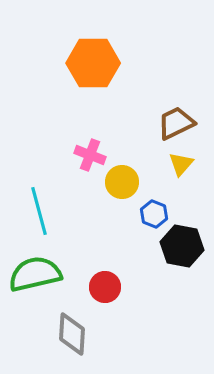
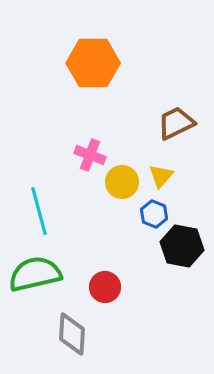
yellow triangle: moved 20 px left, 12 px down
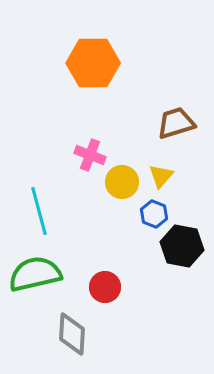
brown trapezoid: rotated 9 degrees clockwise
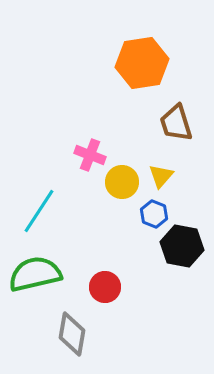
orange hexagon: moved 49 px right; rotated 9 degrees counterclockwise
brown trapezoid: rotated 90 degrees counterclockwise
cyan line: rotated 48 degrees clockwise
gray diamond: rotated 6 degrees clockwise
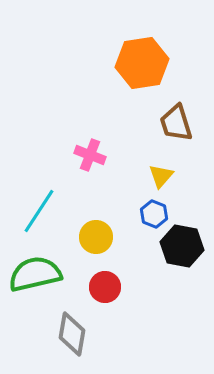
yellow circle: moved 26 px left, 55 px down
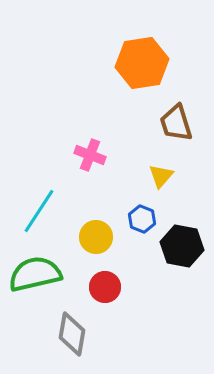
blue hexagon: moved 12 px left, 5 px down
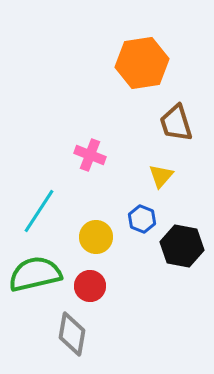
red circle: moved 15 px left, 1 px up
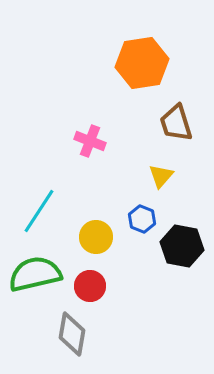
pink cross: moved 14 px up
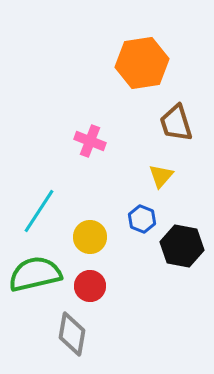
yellow circle: moved 6 px left
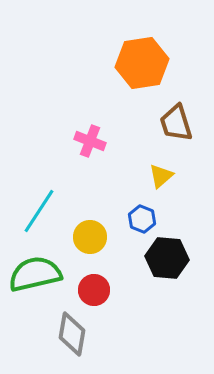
yellow triangle: rotated 8 degrees clockwise
black hexagon: moved 15 px left, 12 px down; rotated 6 degrees counterclockwise
red circle: moved 4 px right, 4 px down
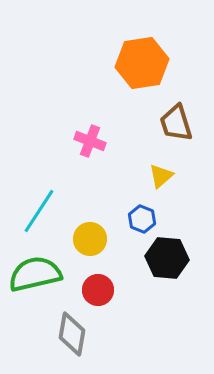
yellow circle: moved 2 px down
red circle: moved 4 px right
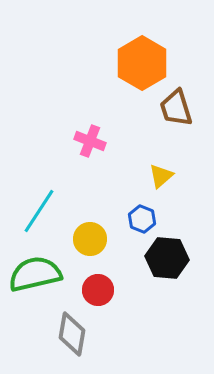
orange hexagon: rotated 21 degrees counterclockwise
brown trapezoid: moved 15 px up
